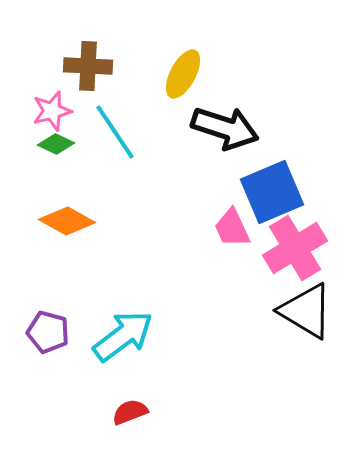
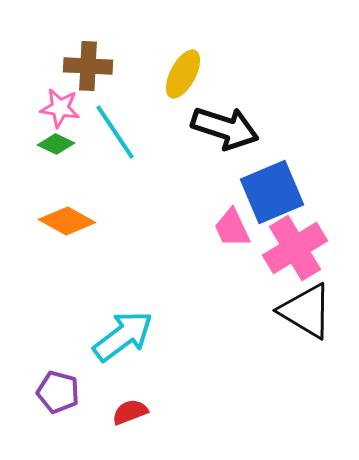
pink star: moved 8 px right, 3 px up; rotated 24 degrees clockwise
purple pentagon: moved 10 px right, 60 px down
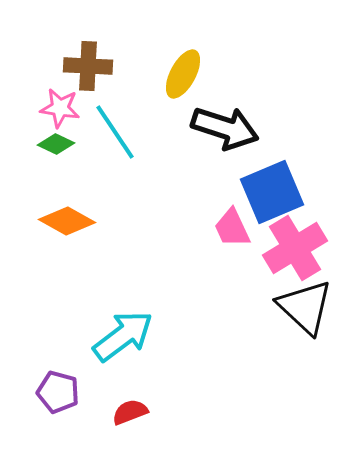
black triangle: moved 1 px left, 4 px up; rotated 12 degrees clockwise
